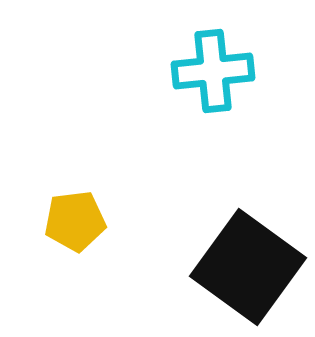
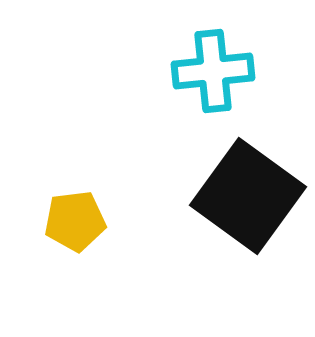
black square: moved 71 px up
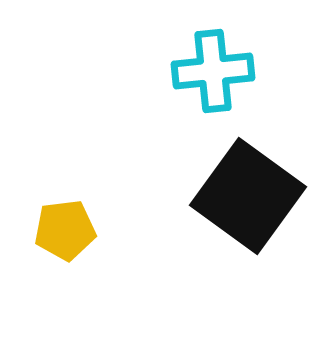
yellow pentagon: moved 10 px left, 9 px down
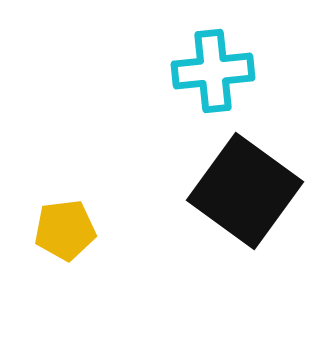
black square: moved 3 px left, 5 px up
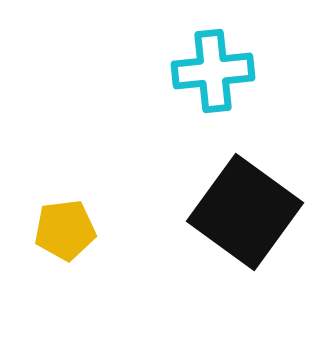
black square: moved 21 px down
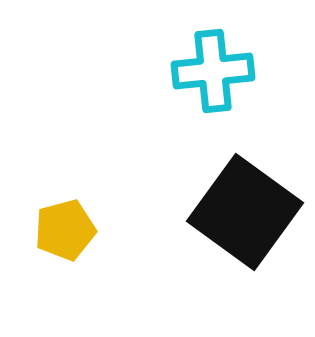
yellow pentagon: rotated 8 degrees counterclockwise
